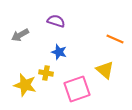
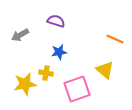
blue star: rotated 28 degrees counterclockwise
yellow star: moved 1 px up; rotated 25 degrees counterclockwise
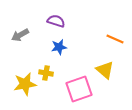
blue star: moved 5 px up
pink square: moved 2 px right
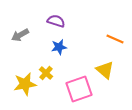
yellow cross: rotated 32 degrees clockwise
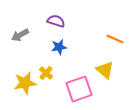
yellow star: moved 1 px up
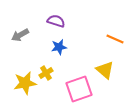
yellow cross: rotated 16 degrees clockwise
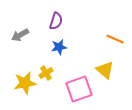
purple semicircle: rotated 90 degrees clockwise
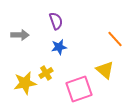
purple semicircle: rotated 36 degrees counterclockwise
gray arrow: rotated 150 degrees counterclockwise
orange line: rotated 24 degrees clockwise
